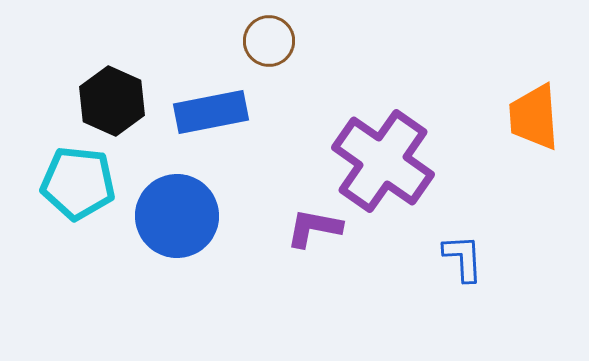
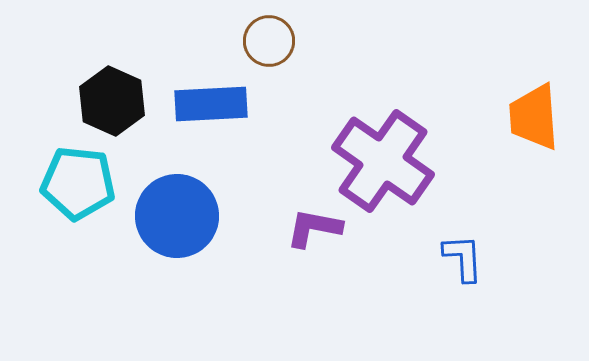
blue rectangle: moved 8 px up; rotated 8 degrees clockwise
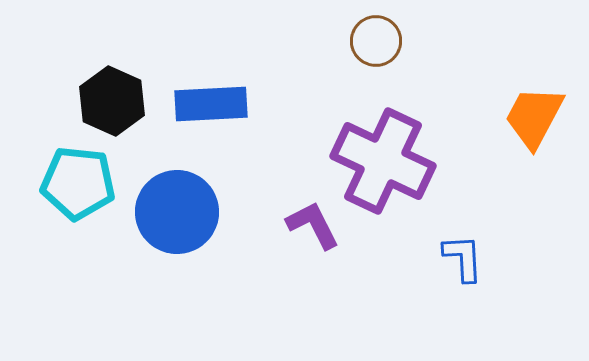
brown circle: moved 107 px right
orange trapezoid: rotated 32 degrees clockwise
purple cross: rotated 10 degrees counterclockwise
blue circle: moved 4 px up
purple L-shape: moved 1 px left, 3 px up; rotated 52 degrees clockwise
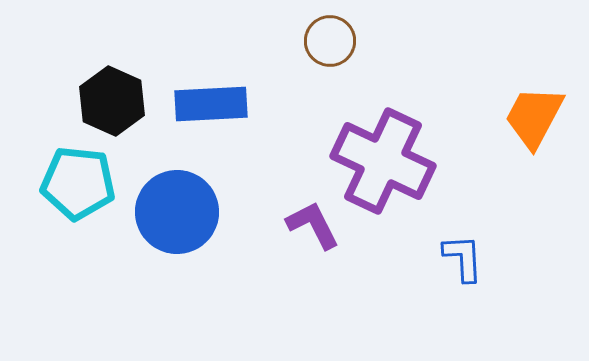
brown circle: moved 46 px left
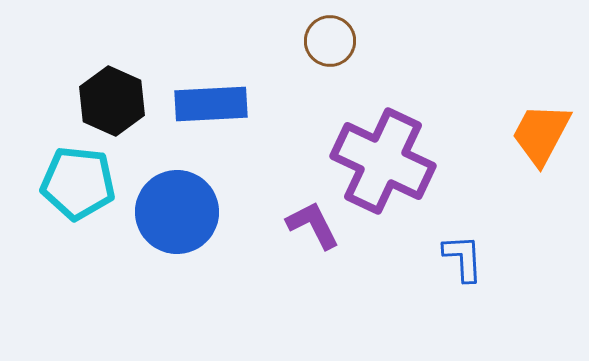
orange trapezoid: moved 7 px right, 17 px down
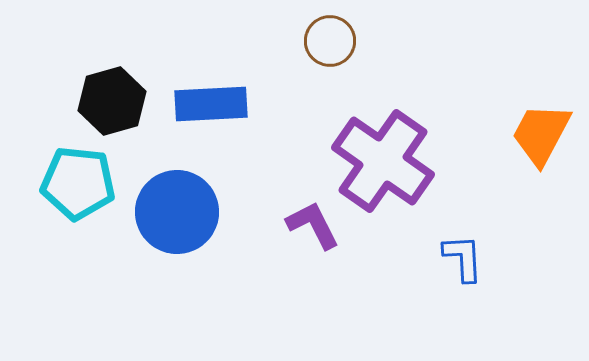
black hexagon: rotated 20 degrees clockwise
purple cross: rotated 10 degrees clockwise
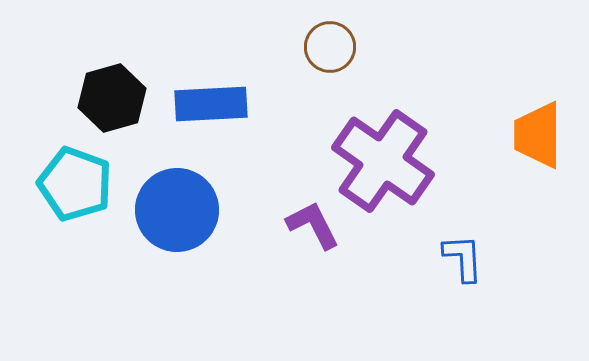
brown circle: moved 6 px down
black hexagon: moved 3 px up
orange trapezoid: moved 3 px left, 1 px down; rotated 28 degrees counterclockwise
cyan pentagon: moved 3 px left, 1 px down; rotated 14 degrees clockwise
blue circle: moved 2 px up
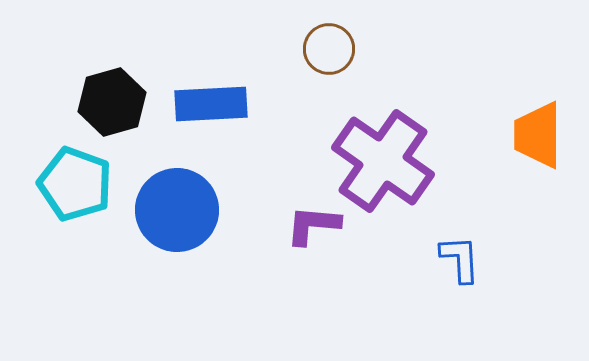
brown circle: moved 1 px left, 2 px down
black hexagon: moved 4 px down
purple L-shape: rotated 58 degrees counterclockwise
blue L-shape: moved 3 px left, 1 px down
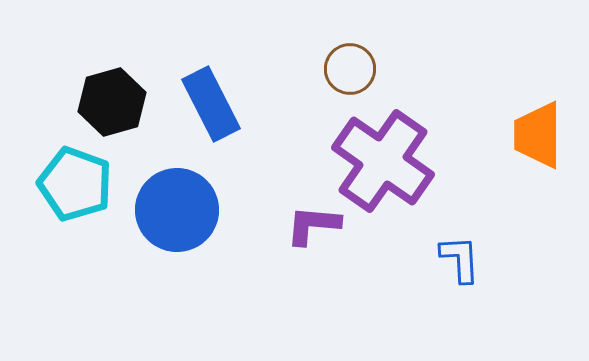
brown circle: moved 21 px right, 20 px down
blue rectangle: rotated 66 degrees clockwise
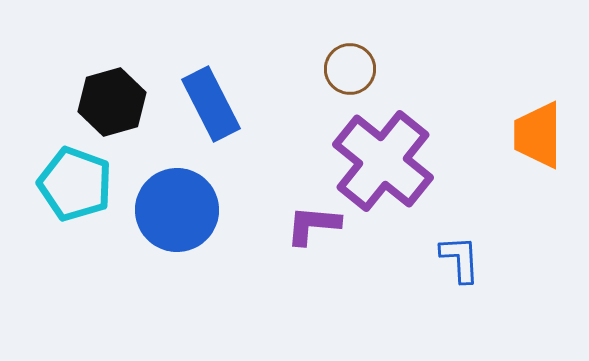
purple cross: rotated 4 degrees clockwise
